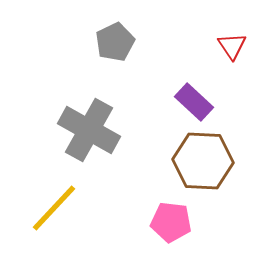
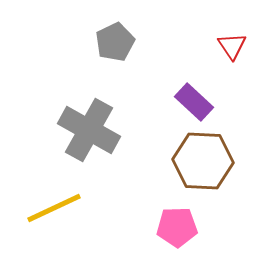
yellow line: rotated 22 degrees clockwise
pink pentagon: moved 6 px right, 5 px down; rotated 9 degrees counterclockwise
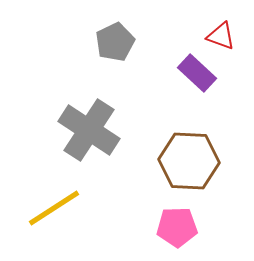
red triangle: moved 11 px left, 10 px up; rotated 36 degrees counterclockwise
purple rectangle: moved 3 px right, 29 px up
gray cross: rotated 4 degrees clockwise
brown hexagon: moved 14 px left
yellow line: rotated 8 degrees counterclockwise
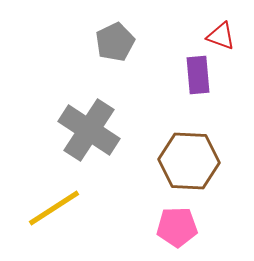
purple rectangle: moved 1 px right, 2 px down; rotated 42 degrees clockwise
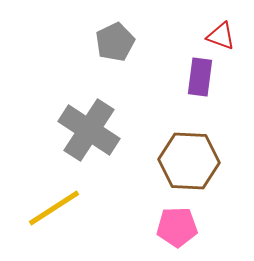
purple rectangle: moved 2 px right, 2 px down; rotated 12 degrees clockwise
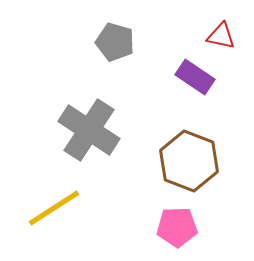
red triangle: rotated 8 degrees counterclockwise
gray pentagon: rotated 30 degrees counterclockwise
purple rectangle: moved 5 px left; rotated 63 degrees counterclockwise
brown hexagon: rotated 18 degrees clockwise
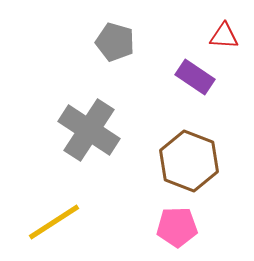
red triangle: moved 3 px right; rotated 8 degrees counterclockwise
yellow line: moved 14 px down
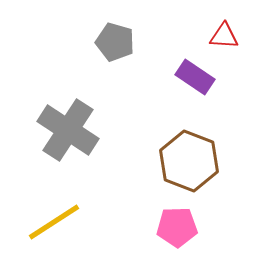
gray cross: moved 21 px left
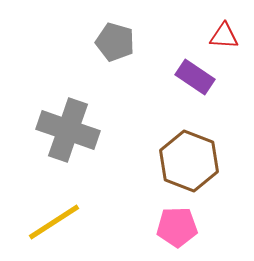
gray cross: rotated 14 degrees counterclockwise
